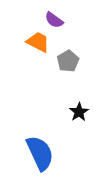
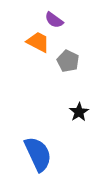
gray pentagon: rotated 15 degrees counterclockwise
blue semicircle: moved 2 px left, 1 px down
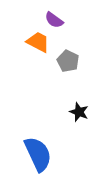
black star: rotated 18 degrees counterclockwise
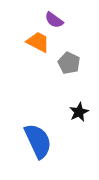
gray pentagon: moved 1 px right, 2 px down
black star: rotated 24 degrees clockwise
blue semicircle: moved 13 px up
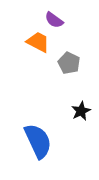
black star: moved 2 px right, 1 px up
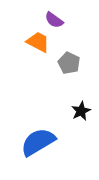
blue semicircle: moved 1 px down; rotated 96 degrees counterclockwise
